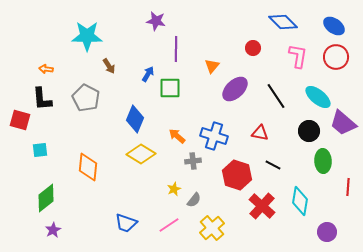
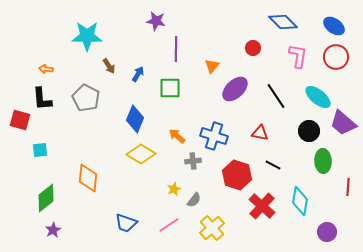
blue arrow at (148, 74): moved 10 px left
orange diamond at (88, 167): moved 11 px down
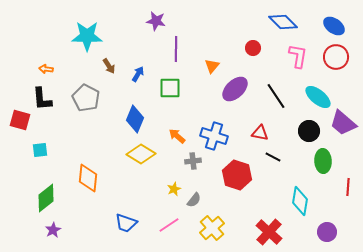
black line at (273, 165): moved 8 px up
red cross at (262, 206): moved 7 px right, 26 px down
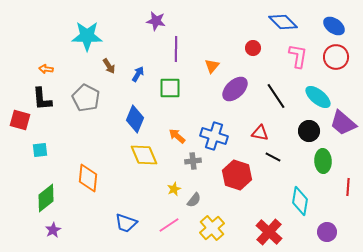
yellow diamond at (141, 154): moved 3 px right, 1 px down; rotated 36 degrees clockwise
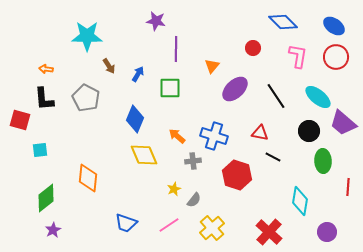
black L-shape at (42, 99): moved 2 px right
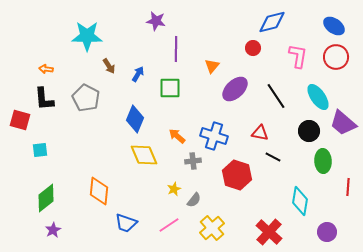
blue diamond at (283, 22): moved 11 px left; rotated 60 degrees counterclockwise
cyan ellipse at (318, 97): rotated 16 degrees clockwise
orange diamond at (88, 178): moved 11 px right, 13 px down
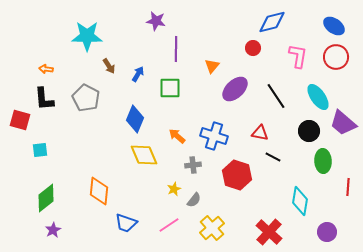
gray cross at (193, 161): moved 4 px down
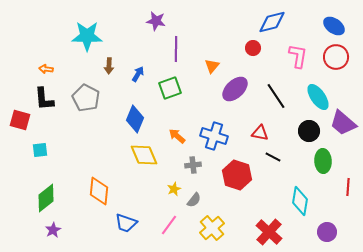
brown arrow at (109, 66): rotated 35 degrees clockwise
green square at (170, 88): rotated 20 degrees counterclockwise
pink line at (169, 225): rotated 20 degrees counterclockwise
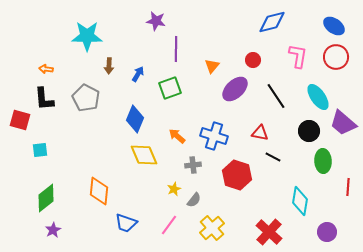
red circle at (253, 48): moved 12 px down
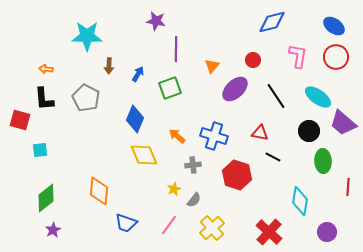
cyan ellipse at (318, 97): rotated 20 degrees counterclockwise
